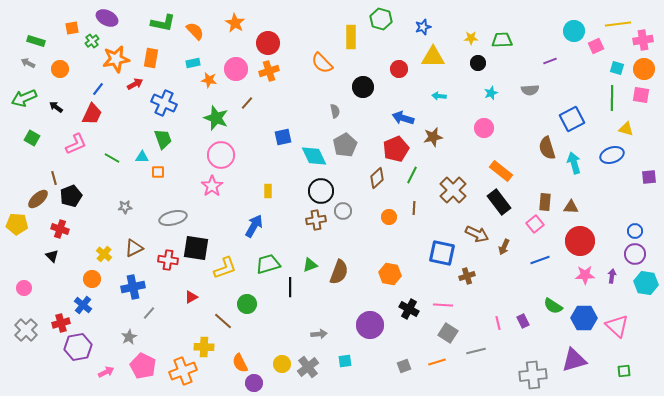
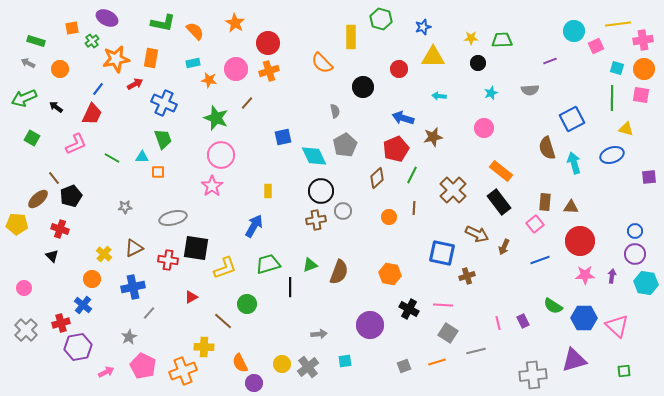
brown line at (54, 178): rotated 24 degrees counterclockwise
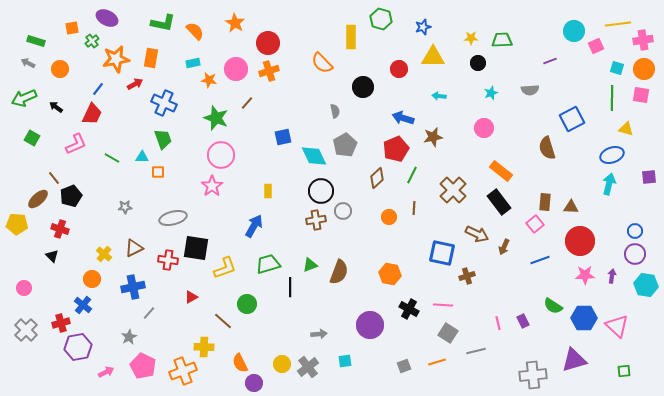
cyan arrow at (574, 163): moved 35 px right, 21 px down; rotated 30 degrees clockwise
cyan hexagon at (646, 283): moved 2 px down
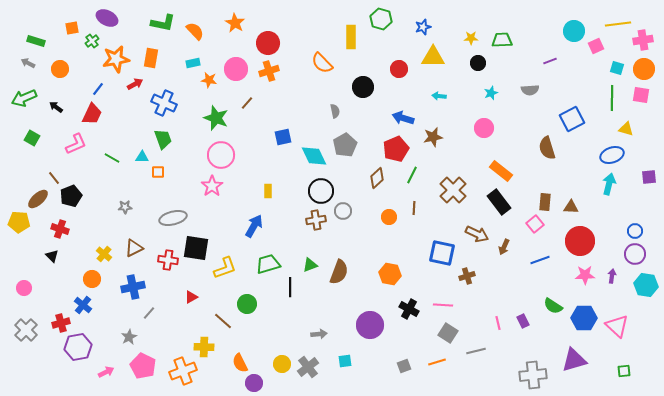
yellow pentagon at (17, 224): moved 2 px right, 2 px up
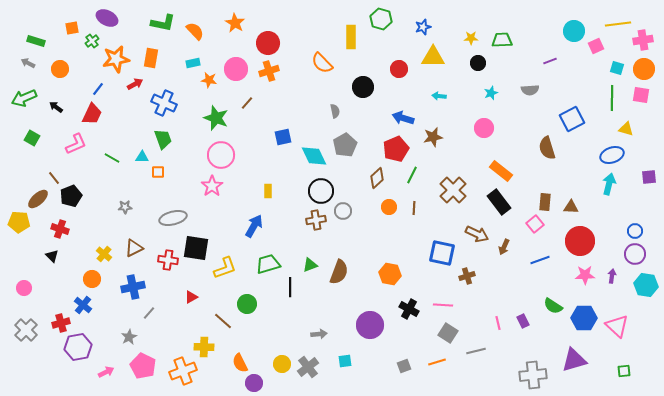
orange circle at (389, 217): moved 10 px up
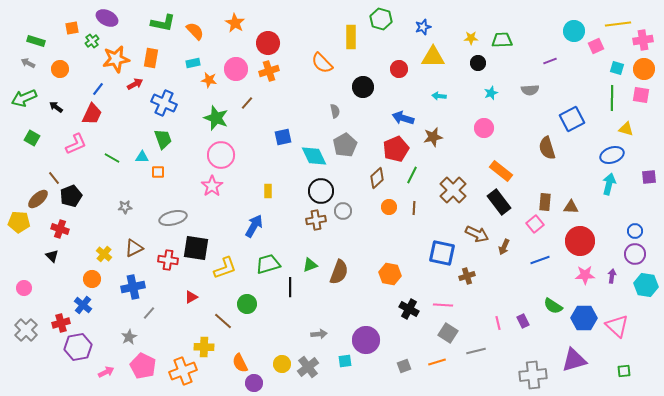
purple circle at (370, 325): moved 4 px left, 15 px down
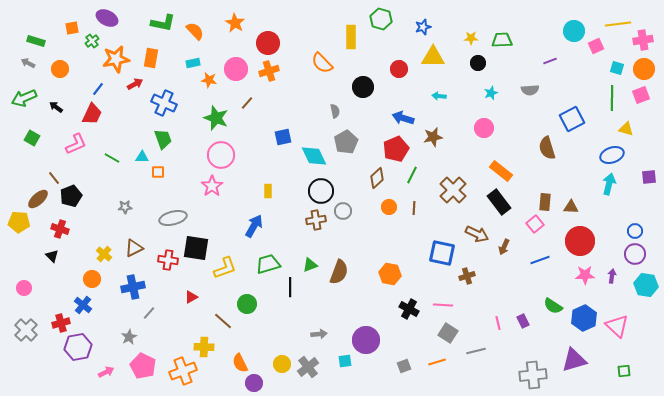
pink square at (641, 95): rotated 30 degrees counterclockwise
gray pentagon at (345, 145): moved 1 px right, 3 px up
blue hexagon at (584, 318): rotated 25 degrees counterclockwise
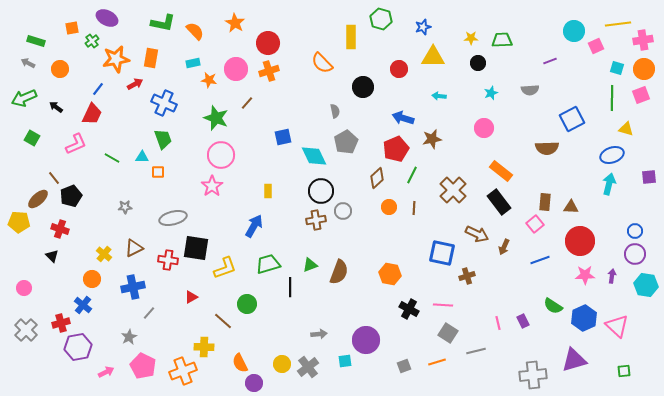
brown star at (433, 137): moved 1 px left, 2 px down
brown semicircle at (547, 148): rotated 75 degrees counterclockwise
